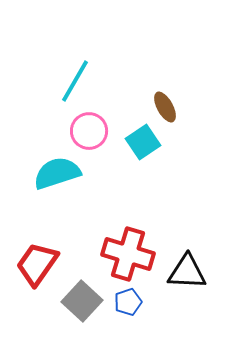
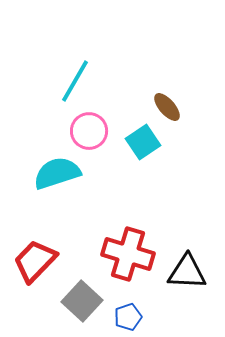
brown ellipse: moved 2 px right; rotated 12 degrees counterclockwise
red trapezoid: moved 2 px left, 3 px up; rotated 9 degrees clockwise
blue pentagon: moved 15 px down
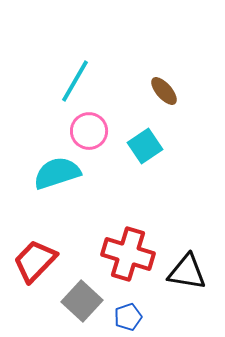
brown ellipse: moved 3 px left, 16 px up
cyan square: moved 2 px right, 4 px down
black triangle: rotated 6 degrees clockwise
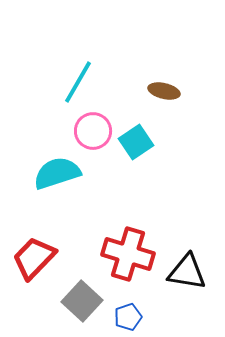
cyan line: moved 3 px right, 1 px down
brown ellipse: rotated 36 degrees counterclockwise
pink circle: moved 4 px right
cyan square: moved 9 px left, 4 px up
red trapezoid: moved 1 px left, 3 px up
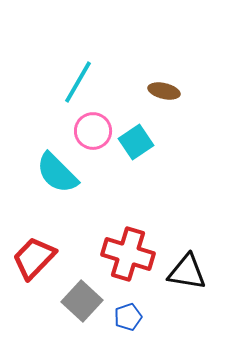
cyan semicircle: rotated 117 degrees counterclockwise
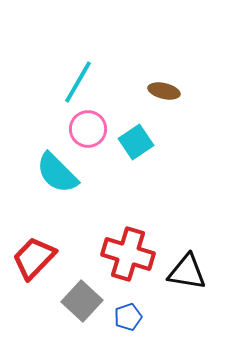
pink circle: moved 5 px left, 2 px up
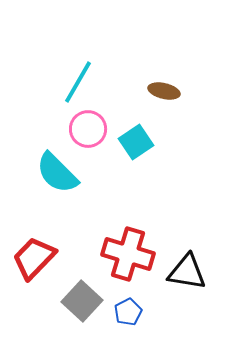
blue pentagon: moved 5 px up; rotated 8 degrees counterclockwise
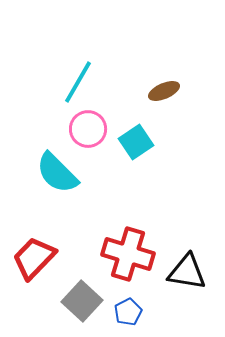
brown ellipse: rotated 36 degrees counterclockwise
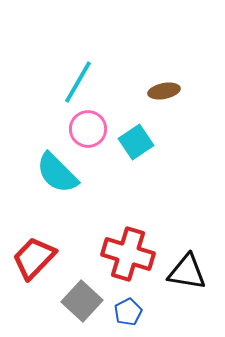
brown ellipse: rotated 12 degrees clockwise
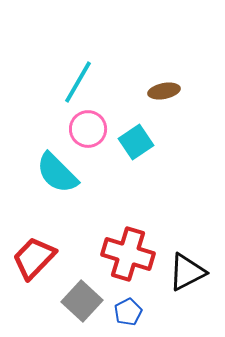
black triangle: rotated 36 degrees counterclockwise
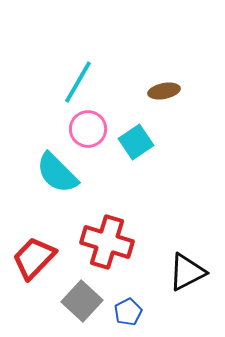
red cross: moved 21 px left, 12 px up
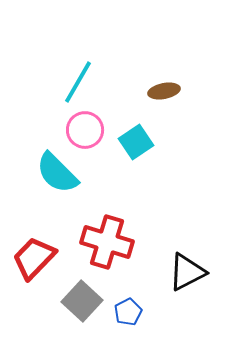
pink circle: moved 3 px left, 1 px down
